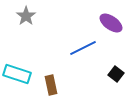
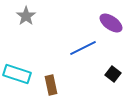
black square: moved 3 px left
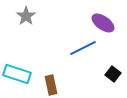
purple ellipse: moved 8 px left
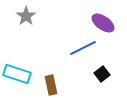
black square: moved 11 px left; rotated 14 degrees clockwise
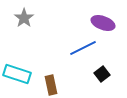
gray star: moved 2 px left, 2 px down
purple ellipse: rotated 15 degrees counterclockwise
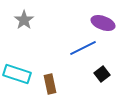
gray star: moved 2 px down
brown rectangle: moved 1 px left, 1 px up
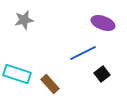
gray star: rotated 24 degrees clockwise
blue line: moved 5 px down
brown rectangle: rotated 30 degrees counterclockwise
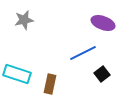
brown rectangle: rotated 54 degrees clockwise
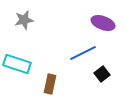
cyan rectangle: moved 10 px up
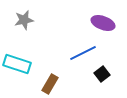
brown rectangle: rotated 18 degrees clockwise
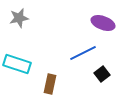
gray star: moved 5 px left, 2 px up
brown rectangle: rotated 18 degrees counterclockwise
